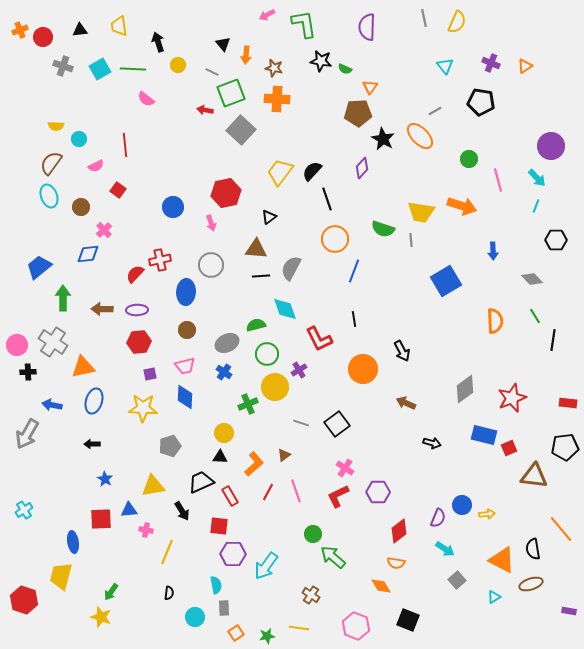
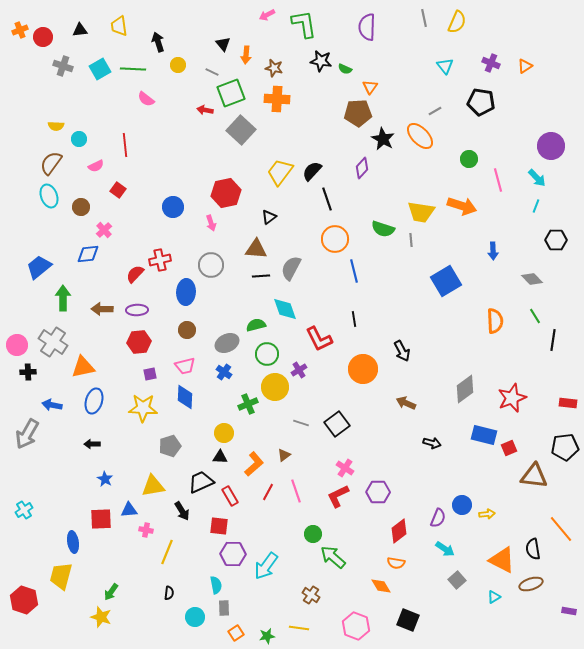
blue line at (354, 271): rotated 35 degrees counterclockwise
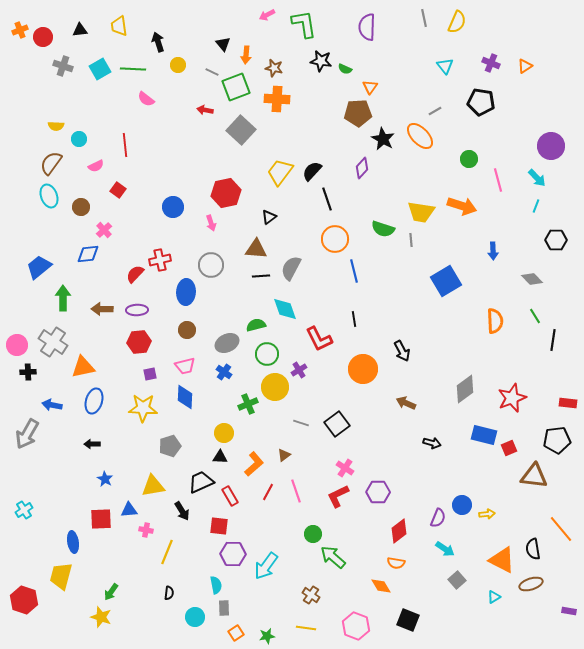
green square at (231, 93): moved 5 px right, 6 px up
black pentagon at (565, 447): moved 8 px left, 7 px up
yellow line at (299, 628): moved 7 px right
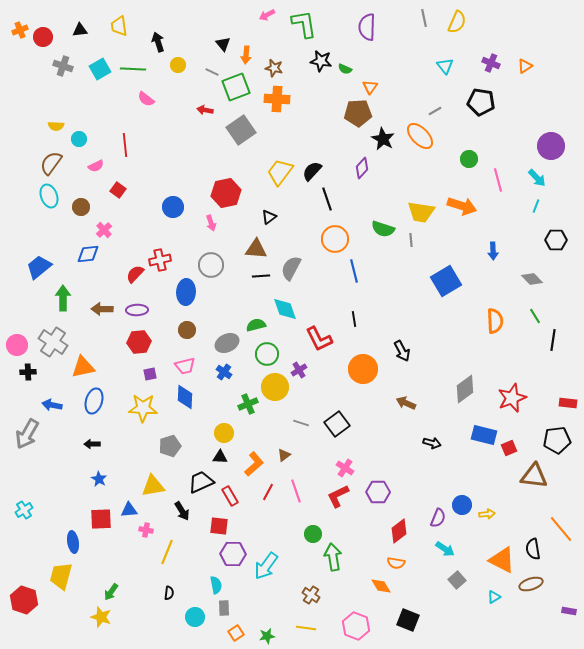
gray square at (241, 130): rotated 12 degrees clockwise
blue star at (105, 479): moved 6 px left
green arrow at (333, 557): rotated 40 degrees clockwise
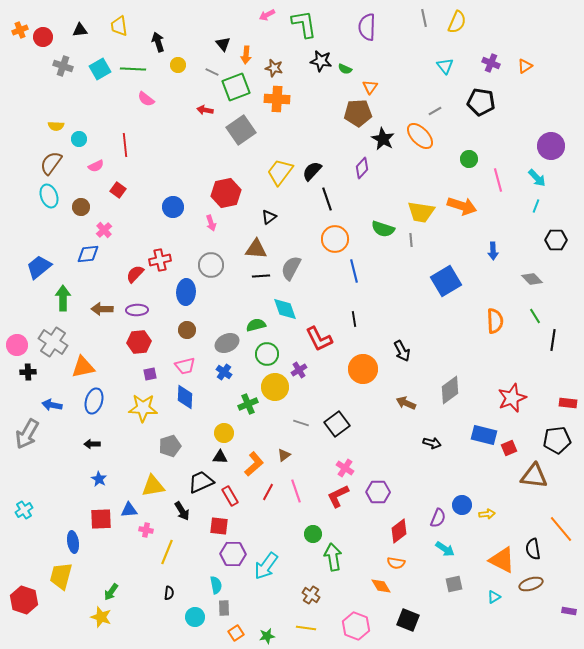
gray diamond at (465, 389): moved 15 px left, 1 px down
gray square at (457, 580): moved 3 px left, 4 px down; rotated 30 degrees clockwise
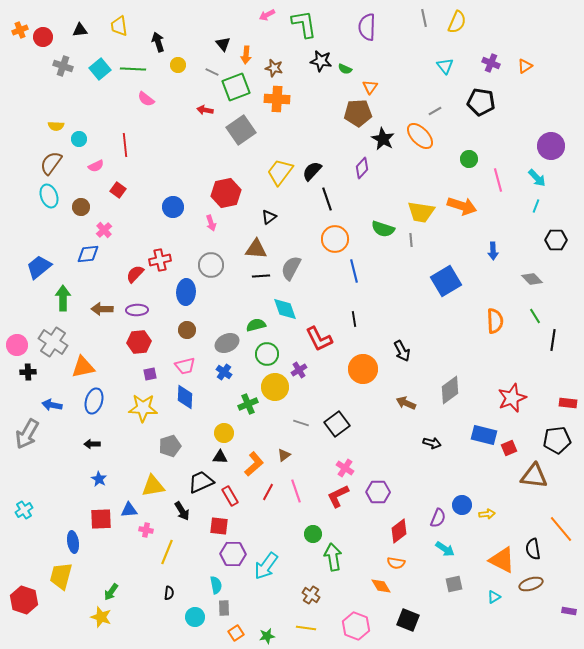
cyan square at (100, 69): rotated 10 degrees counterclockwise
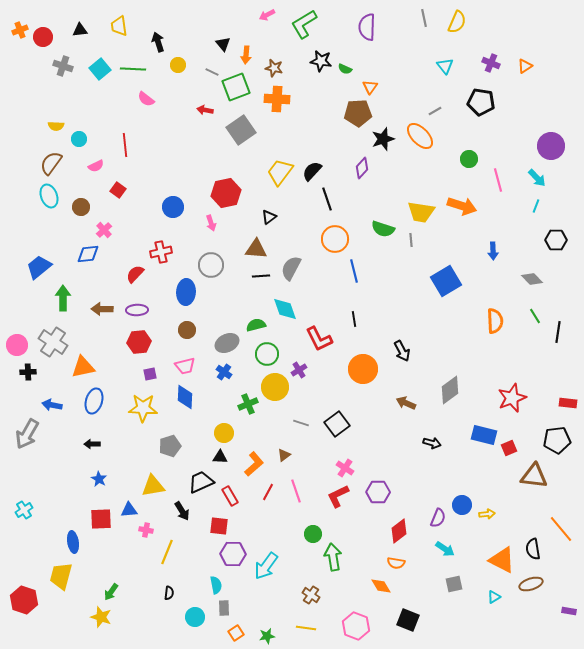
green L-shape at (304, 24): rotated 112 degrees counterclockwise
black star at (383, 139): rotated 25 degrees clockwise
red cross at (160, 260): moved 1 px right, 8 px up
black line at (553, 340): moved 5 px right, 8 px up
